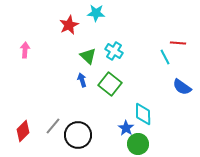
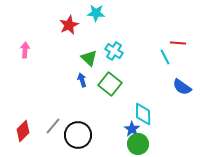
green triangle: moved 1 px right, 2 px down
blue star: moved 6 px right, 1 px down
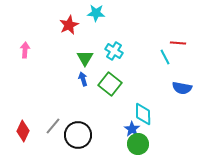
green triangle: moved 4 px left; rotated 18 degrees clockwise
blue arrow: moved 1 px right, 1 px up
blue semicircle: moved 1 px down; rotated 24 degrees counterclockwise
red diamond: rotated 20 degrees counterclockwise
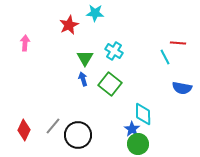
cyan star: moved 1 px left
pink arrow: moved 7 px up
red diamond: moved 1 px right, 1 px up
